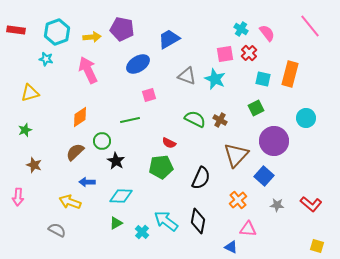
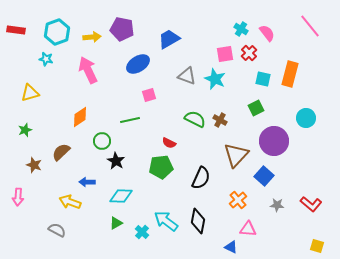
brown semicircle at (75, 152): moved 14 px left
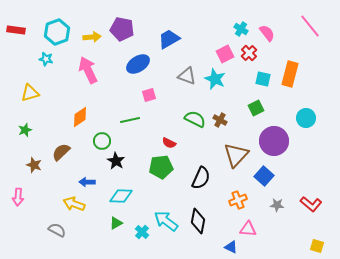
pink square at (225, 54): rotated 18 degrees counterclockwise
orange cross at (238, 200): rotated 18 degrees clockwise
yellow arrow at (70, 202): moved 4 px right, 2 px down
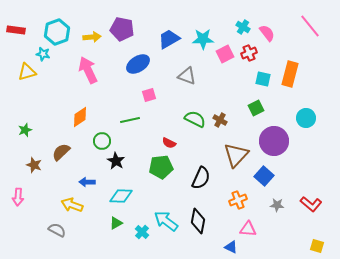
cyan cross at (241, 29): moved 2 px right, 2 px up
red cross at (249, 53): rotated 21 degrees clockwise
cyan star at (46, 59): moved 3 px left, 5 px up
cyan star at (215, 79): moved 12 px left, 40 px up; rotated 25 degrees counterclockwise
yellow triangle at (30, 93): moved 3 px left, 21 px up
yellow arrow at (74, 204): moved 2 px left, 1 px down
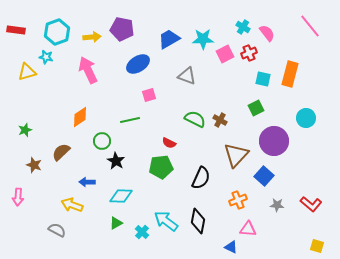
cyan star at (43, 54): moved 3 px right, 3 px down
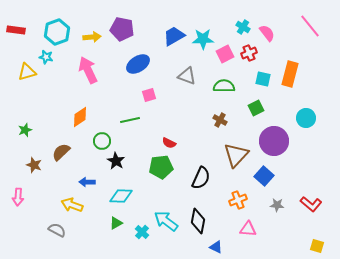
blue trapezoid at (169, 39): moved 5 px right, 3 px up
green semicircle at (195, 119): moved 29 px right, 33 px up; rotated 25 degrees counterclockwise
blue triangle at (231, 247): moved 15 px left
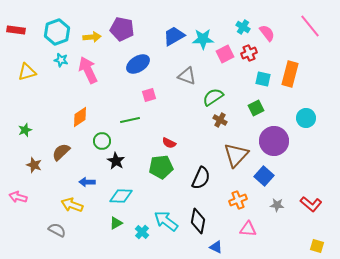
cyan star at (46, 57): moved 15 px right, 3 px down
green semicircle at (224, 86): moved 11 px left, 11 px down; rotated 35 degrees counterclockwise
pink arrow at (18, 197): rotated 102 degrees clockwise
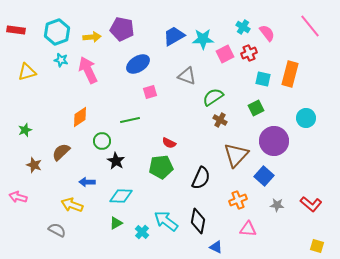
pink square at (149, 95): moved 1 px right, 3 px up
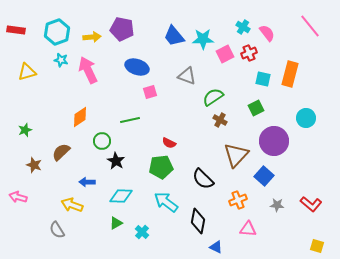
blue trapezoid at (174, 36): rotated 100 degrees counterclockwise
blue ellipse at (138, 64): moved 1 px left, 3 px down; rotated 50 degrees clockwise
black semicircle at (201, 178): moved 2 px right, 1 px down; rotated 110 degrees clockwise
cyan arrow at (166, 221): moved 19 px up
gray semicircle at (57, 230): rotated 150 degrees counterclockwise
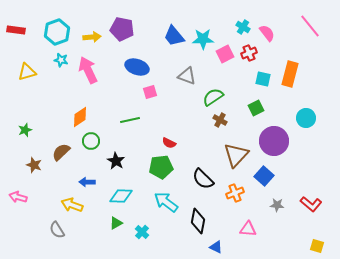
green circle at (102, 141): moved 11 px left
orange cross at (238, 200): moved 3 px left, 7 px up
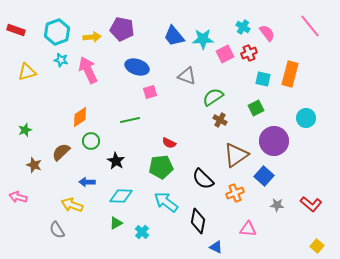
red rectangle at (16, 30): rotated 12 degrees clockwise
brown triangle at (236, 155): rotated 12 degrees clockwise
yellow square at (317, 246): rotated 24 degrees clockwise
